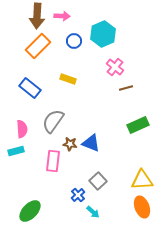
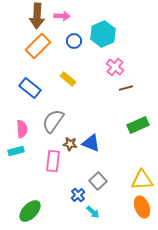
yellow rectangle: rotated 21 degrees clockwise
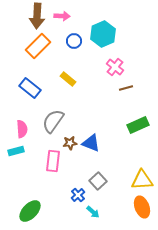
brown star: moved 1 px up; rotated 16 degrees counterclockwise
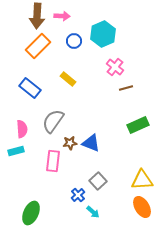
orange ellipse: rotated 10 degrees counterclockwise
green ellipse: moved 1 px right, 2 px down; rotated 20 degrees counterclockwise
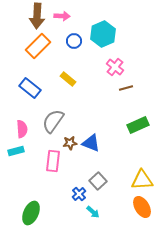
blue cross: moved 1 px right, 1 px up
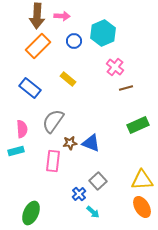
cyan hexagon: moved 1 px up
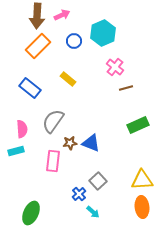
pink arrow: moved 1 px up; rotated 28 degrees counterclockwise
orange ellipse: rotated 25 degrees clockwise
